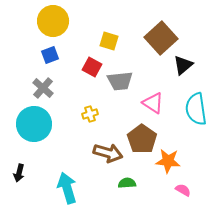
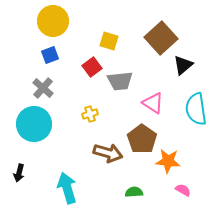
red square: rotated 24 degrees clockwise
green semicircle: moved 7 px right, 9 px down
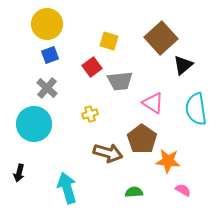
yellow circle: moved 6 px left, 3 px down
gray cross: moved 4 px right
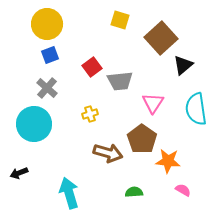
yellow square: moved 11 px right, 21 px up
pink triangle: rotated 30 degrees clockwise
black arrow: rotated 54 degrees clockwise
cyan arrow: moved 2 px right, 5 px down
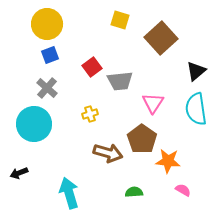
black triangle: moved 13 px right, 6 px down
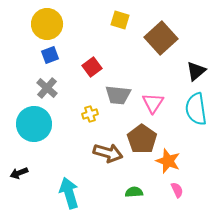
gray trapezoid: moved 2 px left, 14 px down; rotated 12 degrees clockwise
orange star: rotated 15 degrees clockwise
pink semicircle: moved 6 px left; rotated 35 degrees clockwise
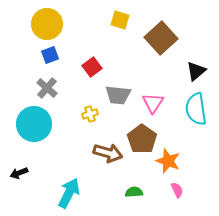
cyan arrow: rotated 44 degrees clockwise
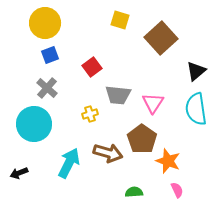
yellow circle: moved 2 px left, 1 px up
cyan arrow: moved 30 px up
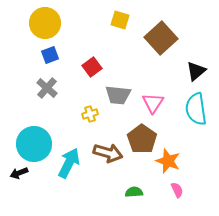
cyan circle: moved 20 px down
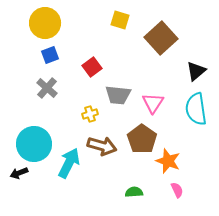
brown arrow: moved 6 px left, 7 px up
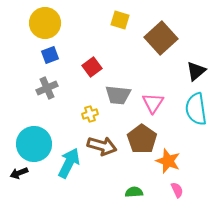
gray cross: rotated 25 degrees clockwise
